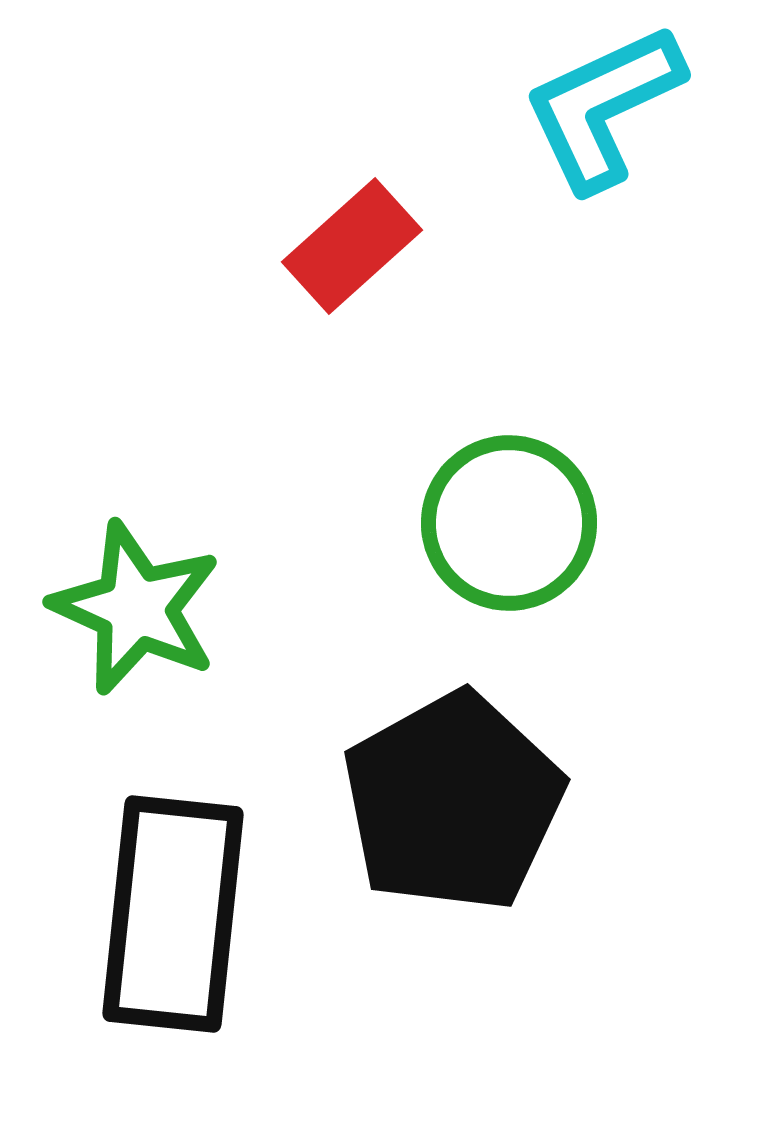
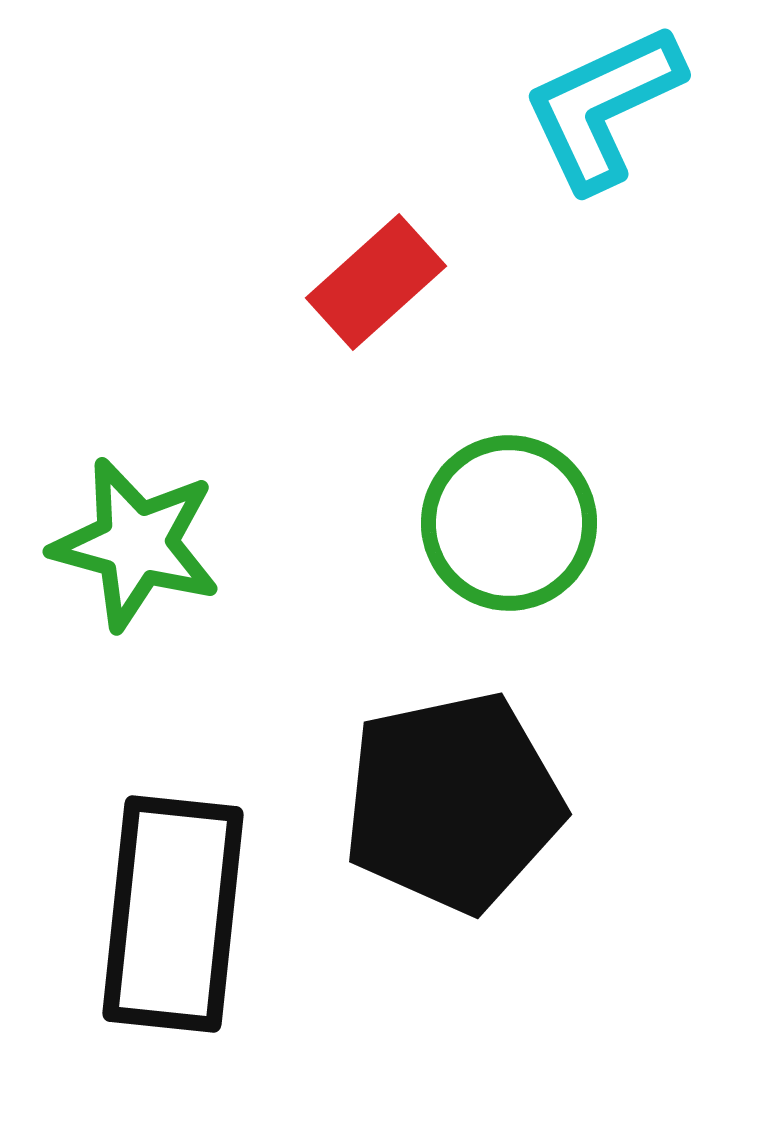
red rectangle: moved 24 px right, 36 px down
green star: moved 64 px up; rotated 9 degrees counterclockwise
black pentagon: rotated 17 degrees clockwise
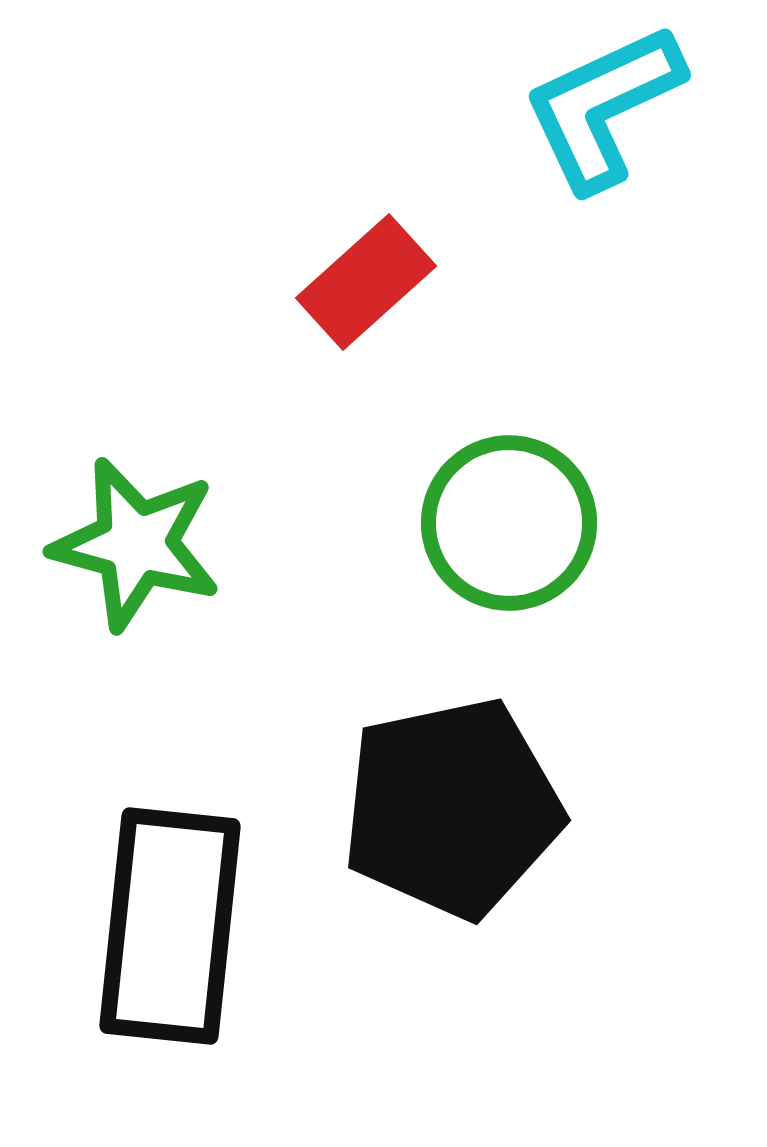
red rectangle: moved 10 px left
black pentagon: moved 1 px left, 6 px down
black rectangle: moved 3 px left, 12 px down
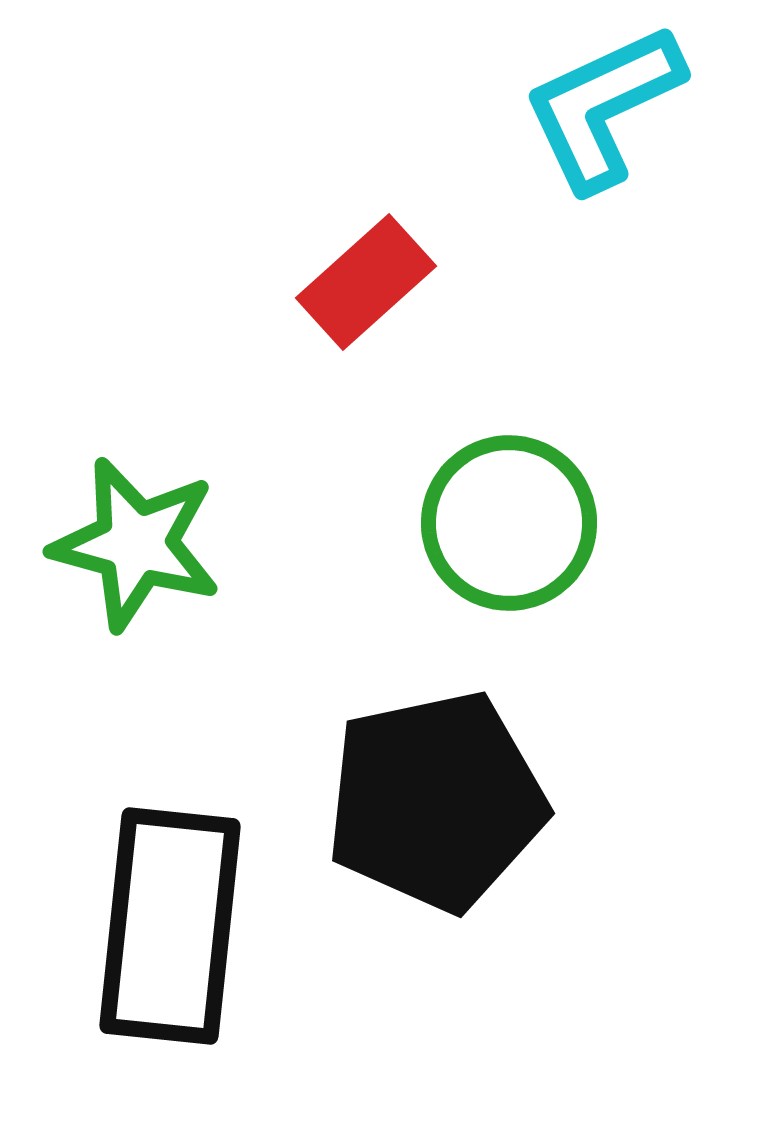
black pentagon: moved 16 px left, 7 px up
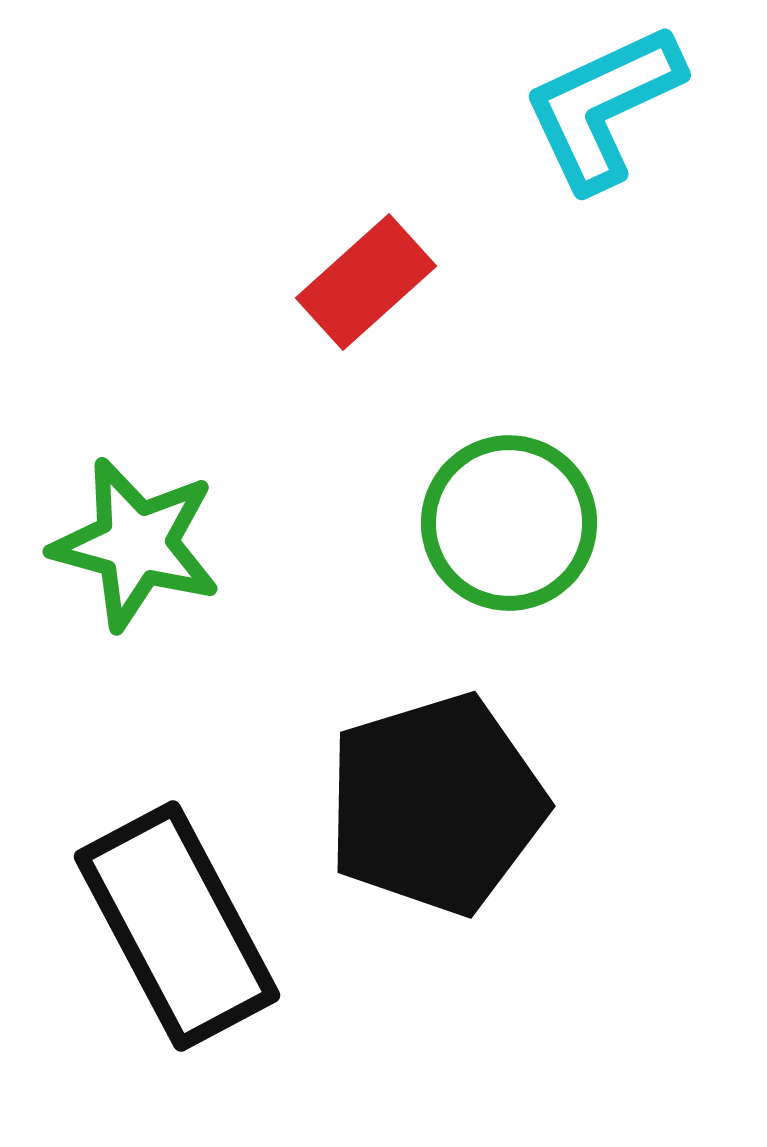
black pentagon: moved 3 px down; rotated 5 degrees counterclockwise
black rectangle: moved 7 px right; rotated 34 degrees counterclockwise
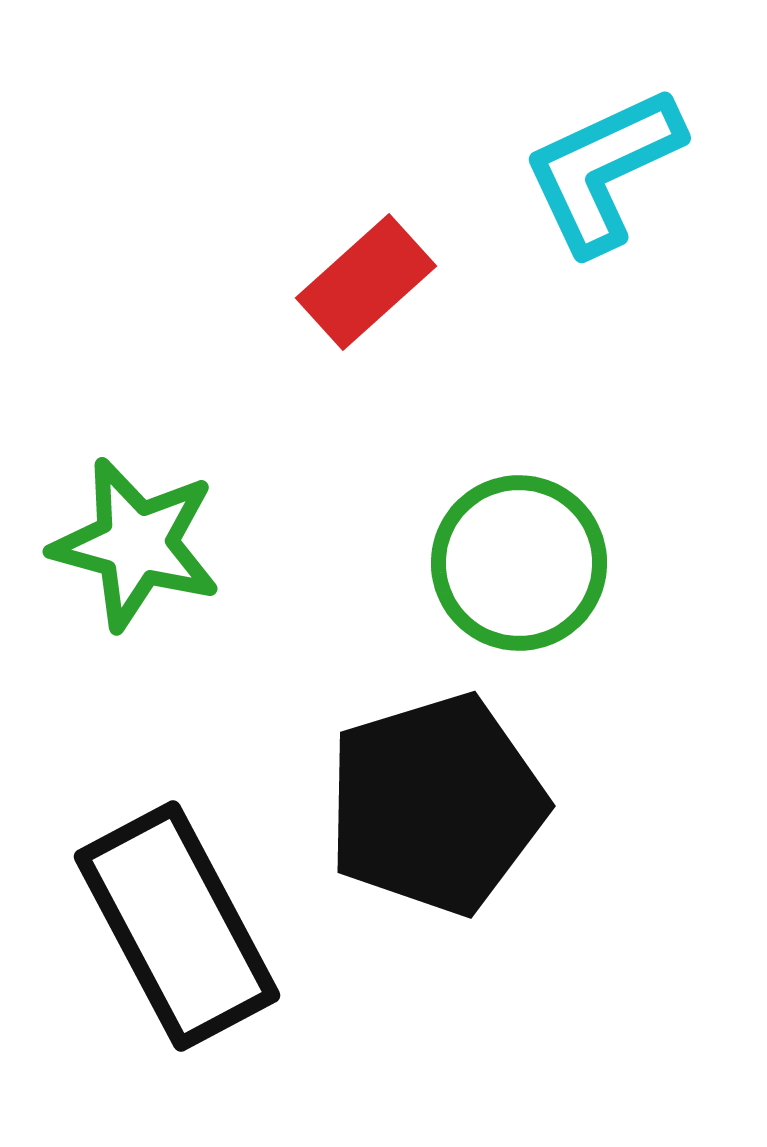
cyan L-shape: moved 63 px down
green circle: moved 10 px right, 40 px down
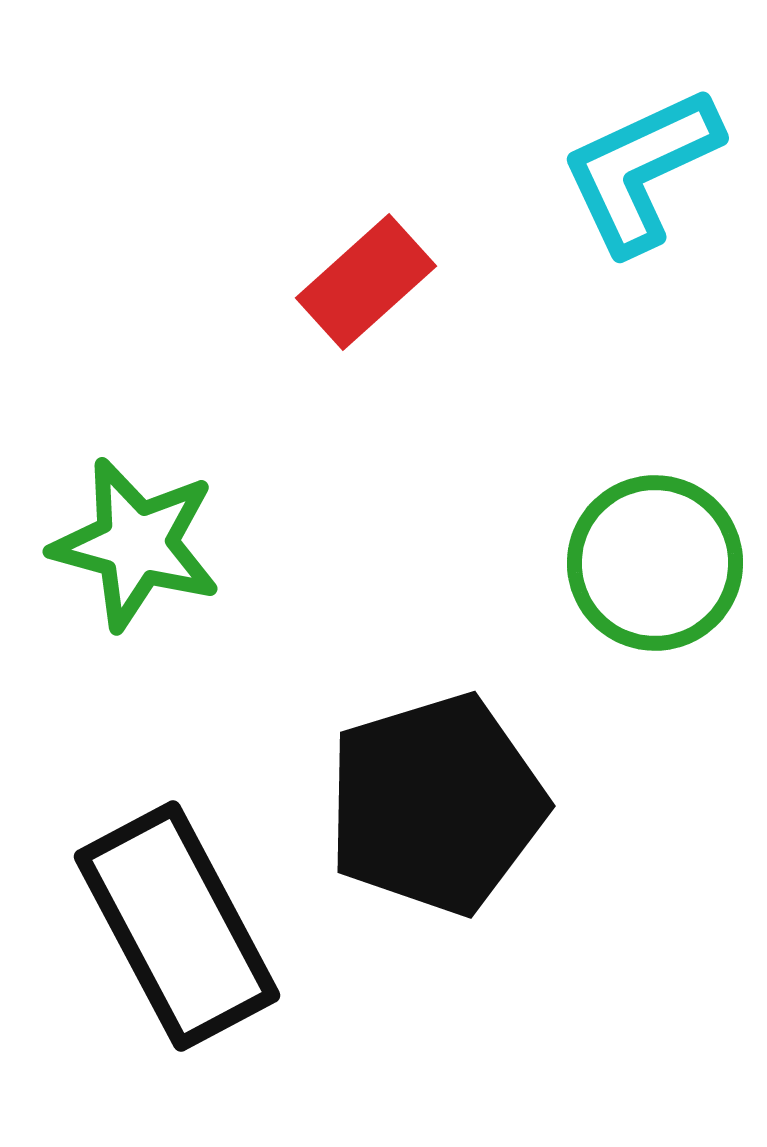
cyan L-shape: moved 38 px right
green circle: moved 136 px right
